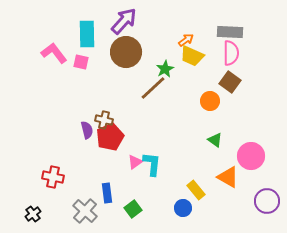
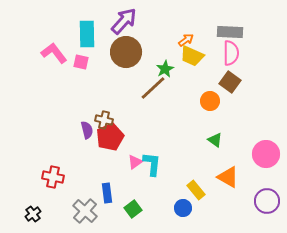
pink circle: moved 15 px right, 2 px up
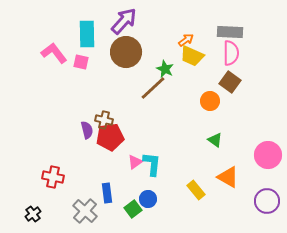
green star: rotated 18 degrees counterclockwise
red pentagon: rotated 16 degrees clockwise
pink circle: moved 2 px right, 1 px down
blue circle: moved 35 px left, 9 px up
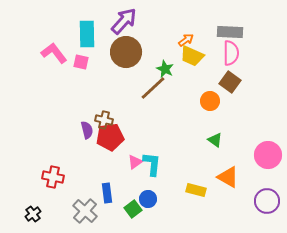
yellow rectangle: rotated 36 degrees counterclockwise
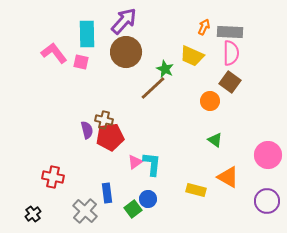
orange arrow: moved 18 px right, 13 px up; rotated 28 degrees counterclockwise
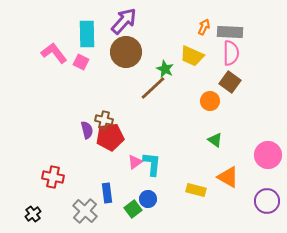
pink square: rotated 14 degrees clockwise
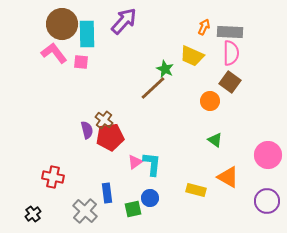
brown circle: moved 64 px left, 28 px up
pink square: rotated 21 degrees counterclockwise
brown cross: rotated 24 degrees clockwise
blue circle: moved 2 px right, 1 px up
green square: rotated 24 degrees clockwise
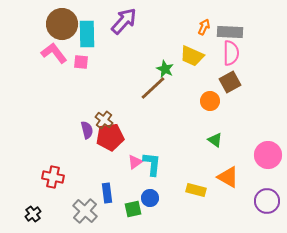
brown square: rotated 25 degrees clockwise
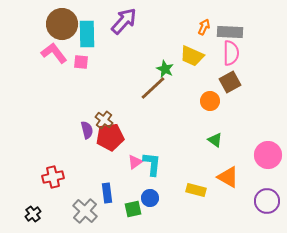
red cross: rotated 25 degrees counterclockwise
